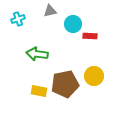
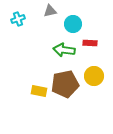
red rectangle: moved 7 px down
green arrow: moved 27 px right, 4 px up
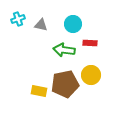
gray triangle: moved 9 px left, 14 px down; rotated 24 degrees clockwise
yellow circle: moved 3 px left, 1 px up
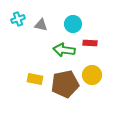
yellow circle: moved 1 px right
yellow rectangle: moved 4 px left, 12 px up
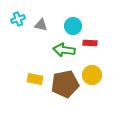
cyan circle: moved 2 px down
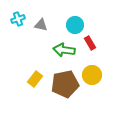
cyan circle: moved 2 px right, 1 px up
red rectangle: rotated 56 degrees clockwise
yellow rectangle: rotated 63 degrees counterclockwise
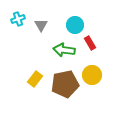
gray triangle: rotated 48 degrees clockwise
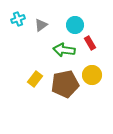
gray triangle: rotated 24 degrees clockwise
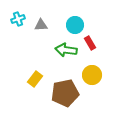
gray triangle: rotated 32 degrees clockwise
green arrow: moved 2 px right
brown pentagon: moved 9 px down
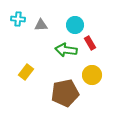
cyan cross: rotated 24 degrees clockwise
yellow rectangle: moved 9 px left, 7 px up
